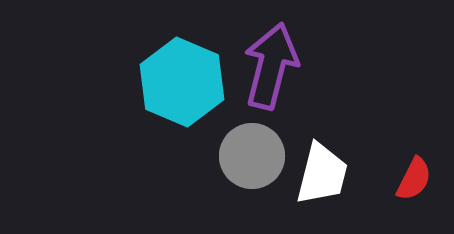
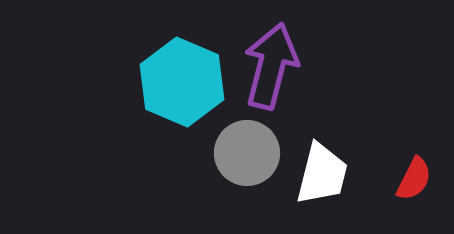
gray circle: moved 5 px left, 3 px up
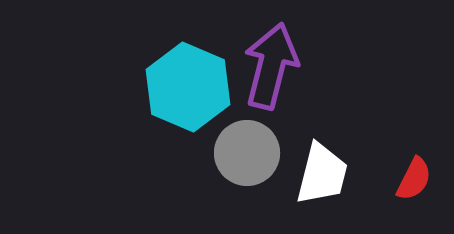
cyan hexagon: moved 6 px right, 5 px down
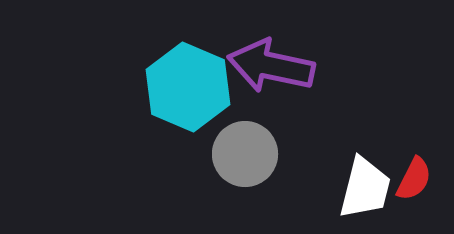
purple arrow: rotated 92 degrees counterclockwise
gray circle: moved 2 px left, 1 px down
white trapezoid: moved 43 px right, 14 px down
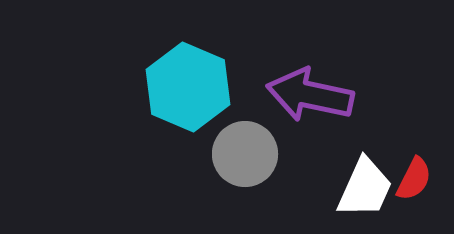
purple arrow: moved 39 px right, 29 px down
white trapezoid: rotated 10 degrees clockwise
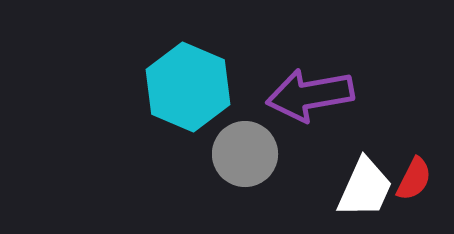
purple arrow: rotated 22 degrees counterclockwise
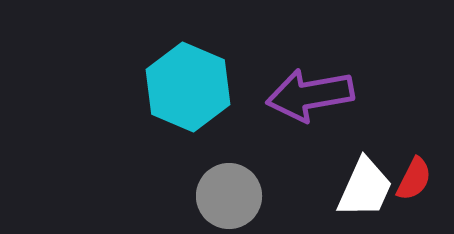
gray circle: moved 16 px left, 42 px down
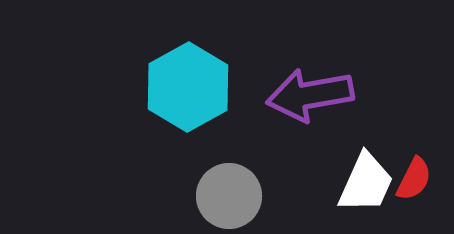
cyan hexagon: rotated 8 degrees clockwise
white trapezoid: moved 1 px right, 5 px up
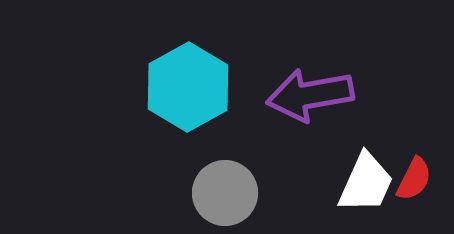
gray circle: moved 4 px left, 3 px up
